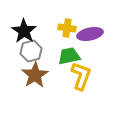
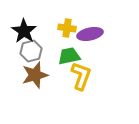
brown star: rotated 16 degrees clockwise
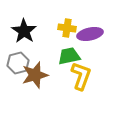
gray hexagon: moved 13 px left, 12 px down
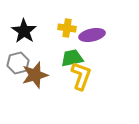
purple ellipse: moved 2 px right, 1 px down
green trapezoid: moved 3 px right, 2 px down
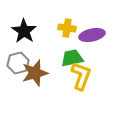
brown star: moved 2 px up
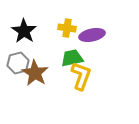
brown star: rotated 24 degrees counterclockwise
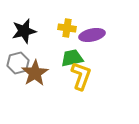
black star: rotated 25 degrees clockwise
brown star: rotated 8 degrees clockwise
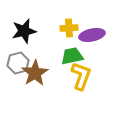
yellow cross: moved 2 px right; rotated 12 degrees counterclockwise
green trapezoid: moved 2 px up
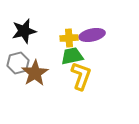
yellow cross: moved 10 px down
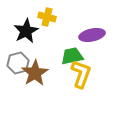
black star: moved 2 px right; rotated 15 degrees counterclockwise
yellow cross: moved 22 px left, 21 px up; rotated 18 degrees clockwise
yellow L-shape: moved 2 px up
